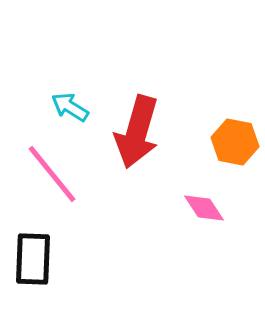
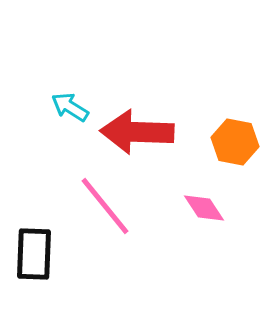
red arrow: rotated 76 degrees clockwise
pink line: moved 53 px right, 32 px down
black rectangle: moved 1 px right, 5 px up
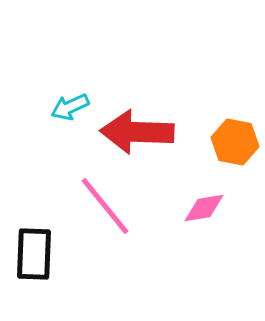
cyan arrow: rotated 57 degrees counterclockwise
pink diamond: rotated 66 degrees counterclockwise
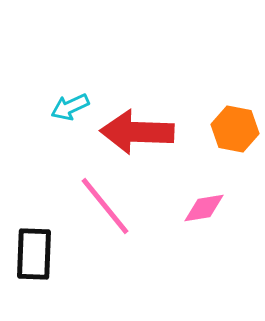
orange hexagon: moved 13 px up
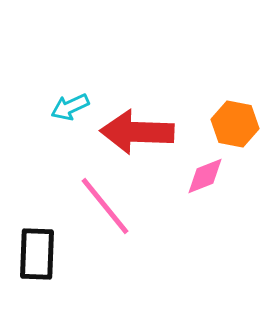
orange hexagon: moved 5 px up
pink diamond: moved 1 px right, 32 px up; rotated 12 degrees counterclockwise
black rectangle: moved 3 px right
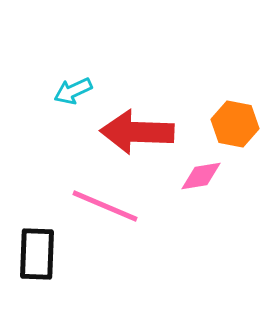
cyan arrow: moved 3 px right, 16 px up
pink diamond: moved 4 px left; rotated 12 degrees clockwise
pink line: rotated 28 degrees counterclockwise
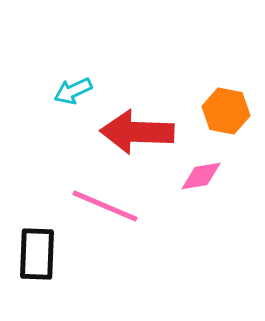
orange hexagon: moved 9 px left, 13 px up
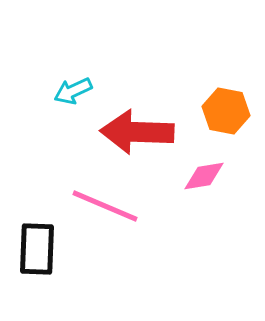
pink diamond: moved 3 px right
black rectangle: moved 5 px up
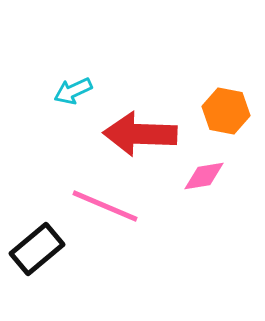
red arrow: moved 3 px right, 2 px down
black rectangle: rotated 48 degrees clockwise
